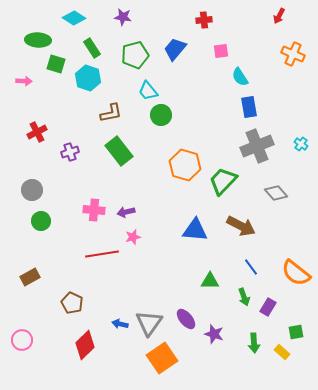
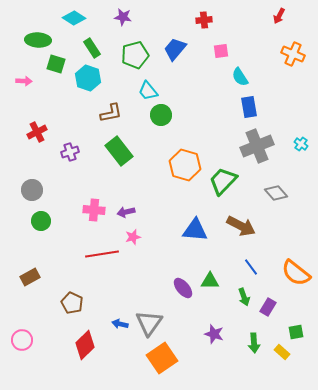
purple ellipse at (186, 319): moved 3 px left, 31 px up
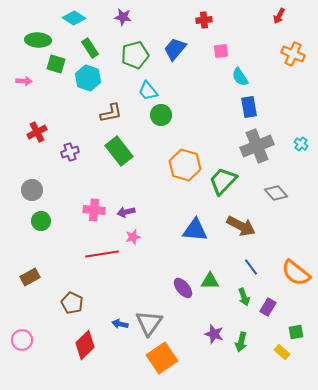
green rectangle at (92, 48): moved 2 px left
green arrow at (254, 343): moved 13 px left, 1 px up; rotated 18 degrees clockwise
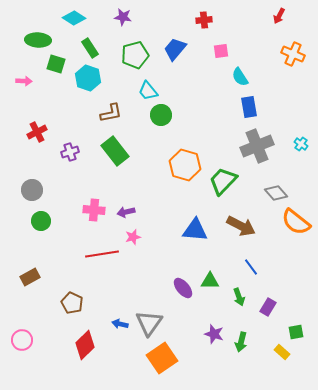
green rectangle at (119, 151): moved 4 px left
orange semicircle at (296, 273): moved 51 px up
green arrow at (244, 297): moved 5 px left
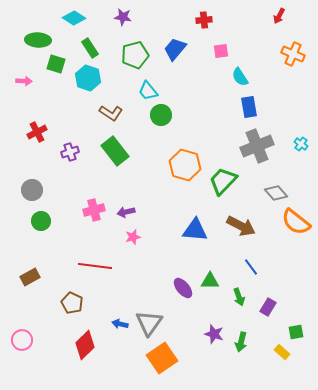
brown L-shape at (111, 113): rotated 45 degrees clockwise
pink cross at (94, 210): rotated 20 degrees counterclockwise
red line at (102, 254): moved 7 px left, 12 px down; rotated 16 degrees clockwise
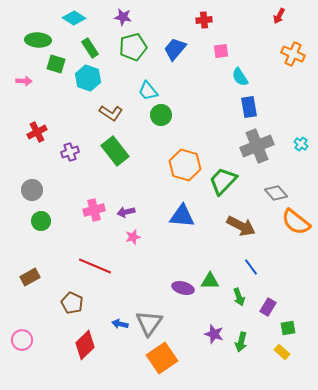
green pentagon at (135, 55): moved 2 px left, 8 px up
blue triangle at (195, 230): moved 13 px left, 14 px up
red line at (95, 266): rotated 16 degrees clockwise
purple ellipse at (183, 288): rotated 35 degrees counterclockwise
green square at (296, 332): moved 8 px left, 4 px up
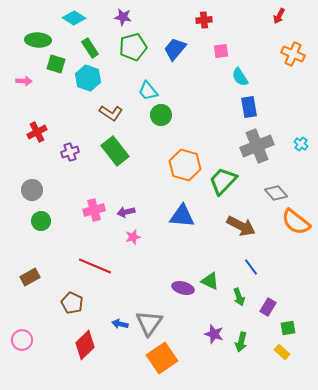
green triangle at (210, 281): rotated 24 degrees clockwise
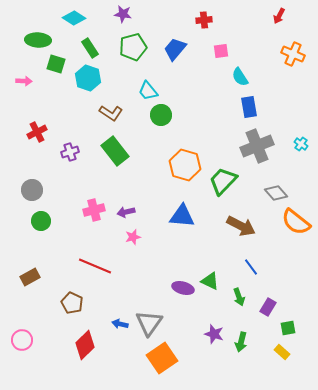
purple star at (123, 17): moved 3 px up
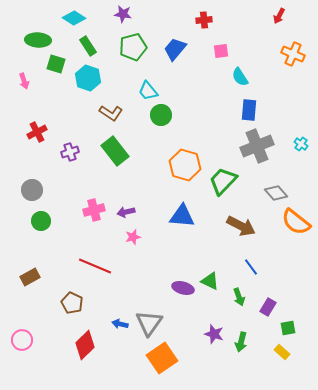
green rectangle at (90, 48): moved 2 px left, 2 px up
pink arrow at (24, 81): rotated 70 degrees clockwise
blue rectangle at (249, 107): moved 3 px down; rotated 15 degrees clockwise
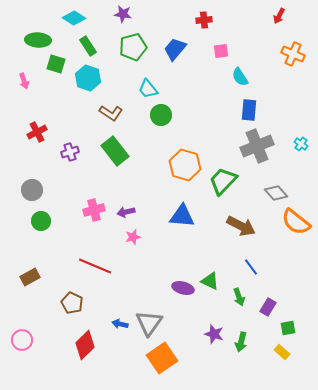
cyan trapezoid at (148, 91): moved 2 px up
